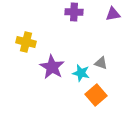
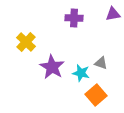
purple cross: moved 6 px down
yellow cross: rotated 30 degrees clockwise
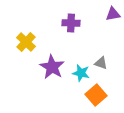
purple cross: moved 3 px left, 5 px down
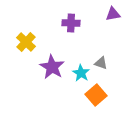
cyan star: rotated 18 degrees clockwise
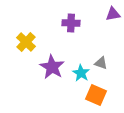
orange square: rotated 25 degrees counterclockwise
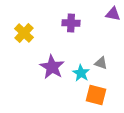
purple triangle: rotated 21 degrees clockwise
yellow cross: moved 2 px left, 9 px up
orange square: rotated 10 degrees counterclockwise
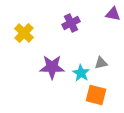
purple cross: rotated 30 degrees counterclockwise
gray triangle: rotated 32 degrees counterclockwise
purple star: rotated 30 degrees counterclockwise
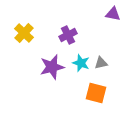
purple cross: moved 3 px left, 12 px down
purple star: rotated 15 degrees counterclockwise
cyan star: moved 10 px up; rotated 12 degrees counterclockwise
orange square: moved 2 px up
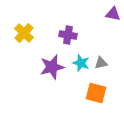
purple cross: rotated 36 degrees clockwise
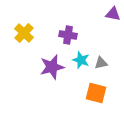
cyan star: moved 3 px up
